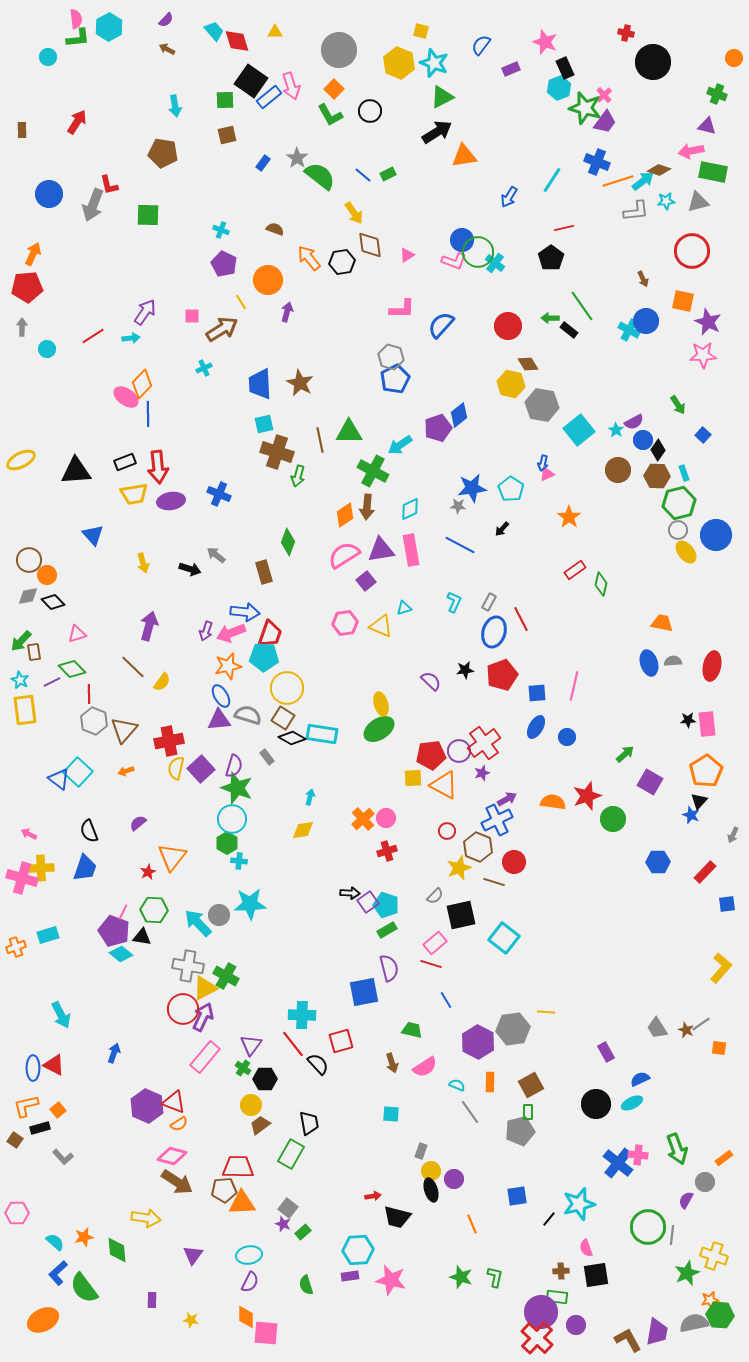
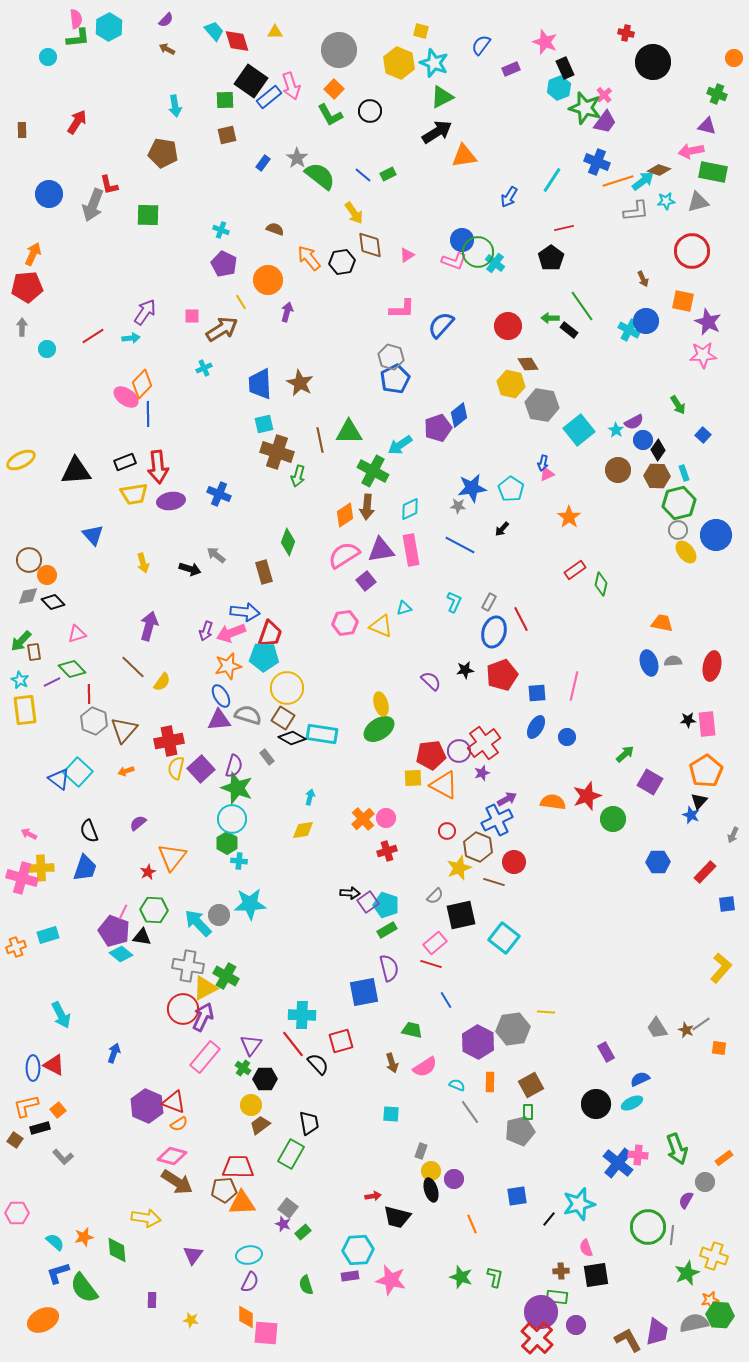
blue L-shape at (58, 1273): rotated 25 degrees clockwise
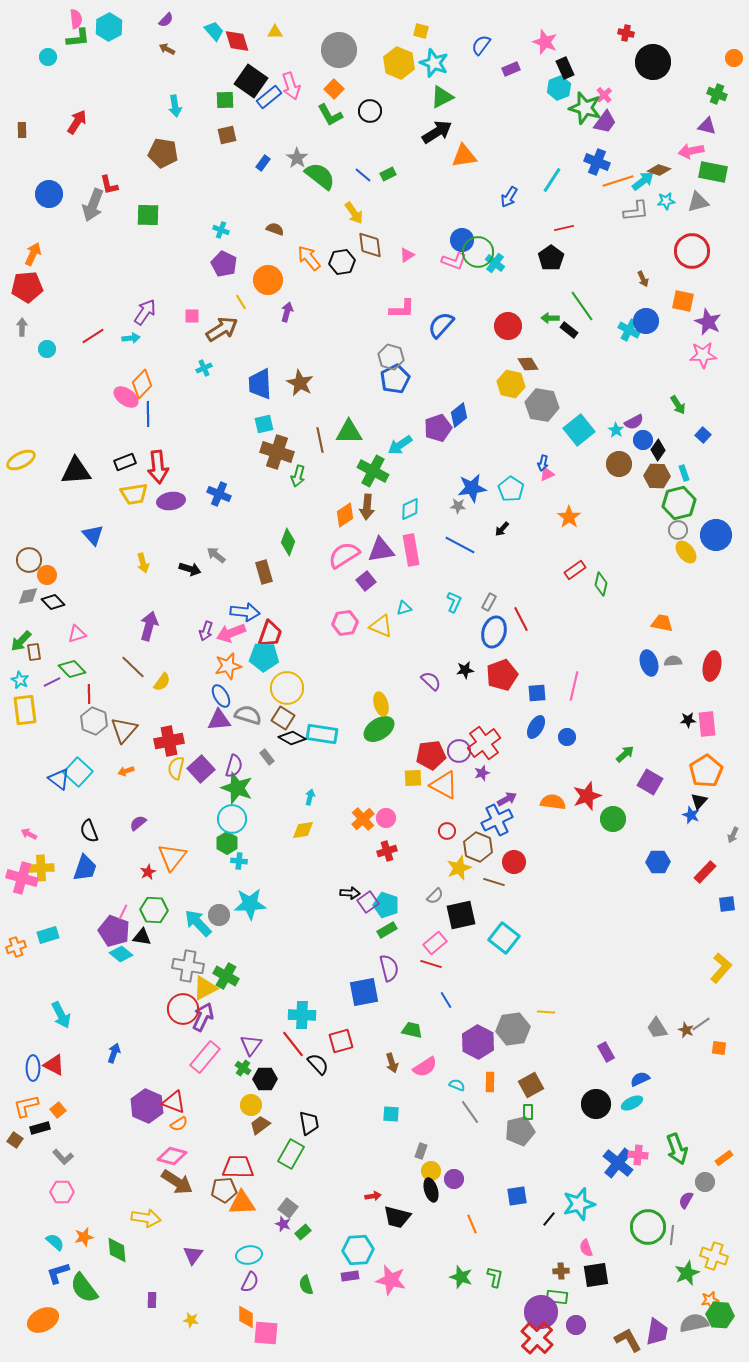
brown circle at (618, 470): moved 1 px right, 6 px up
pink hexagon at (17, 1213): moved 45 px right, 21 px up
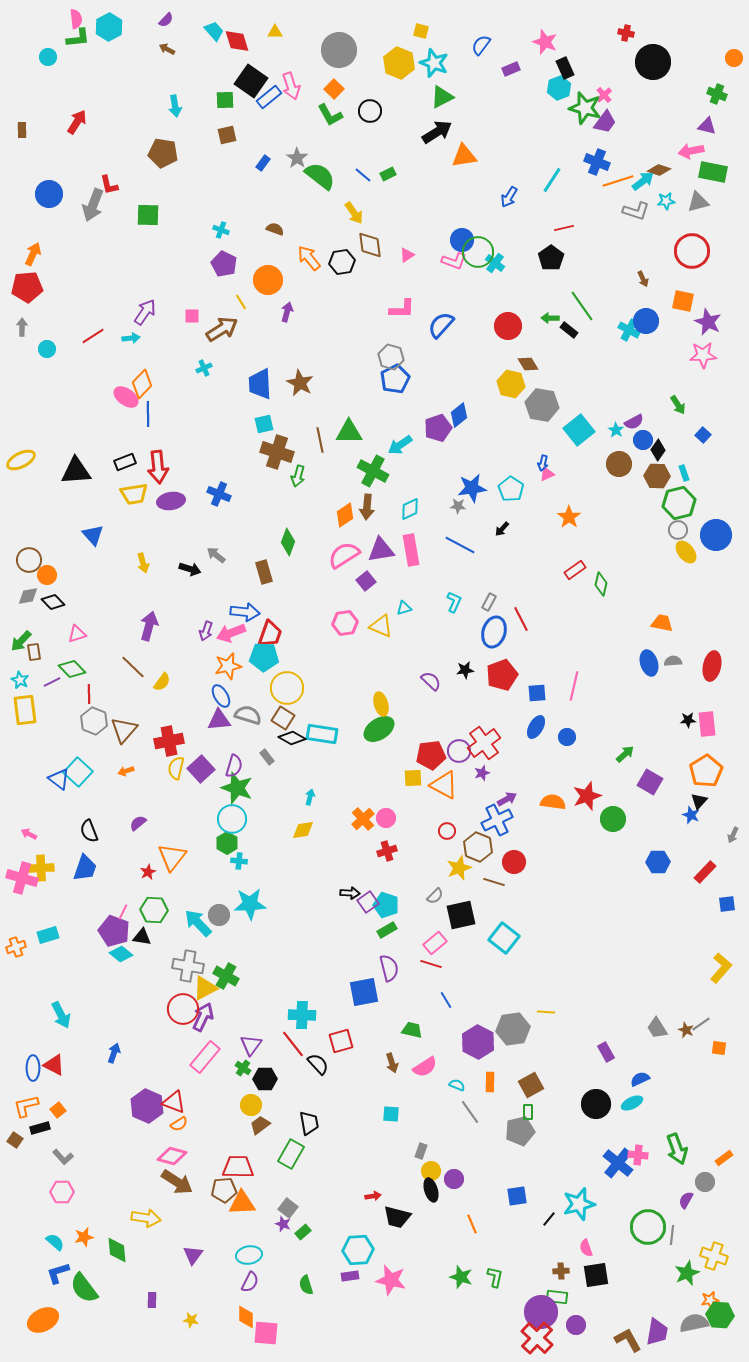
gray L-shape at (636, 211): rotated 24 degrees clockwise
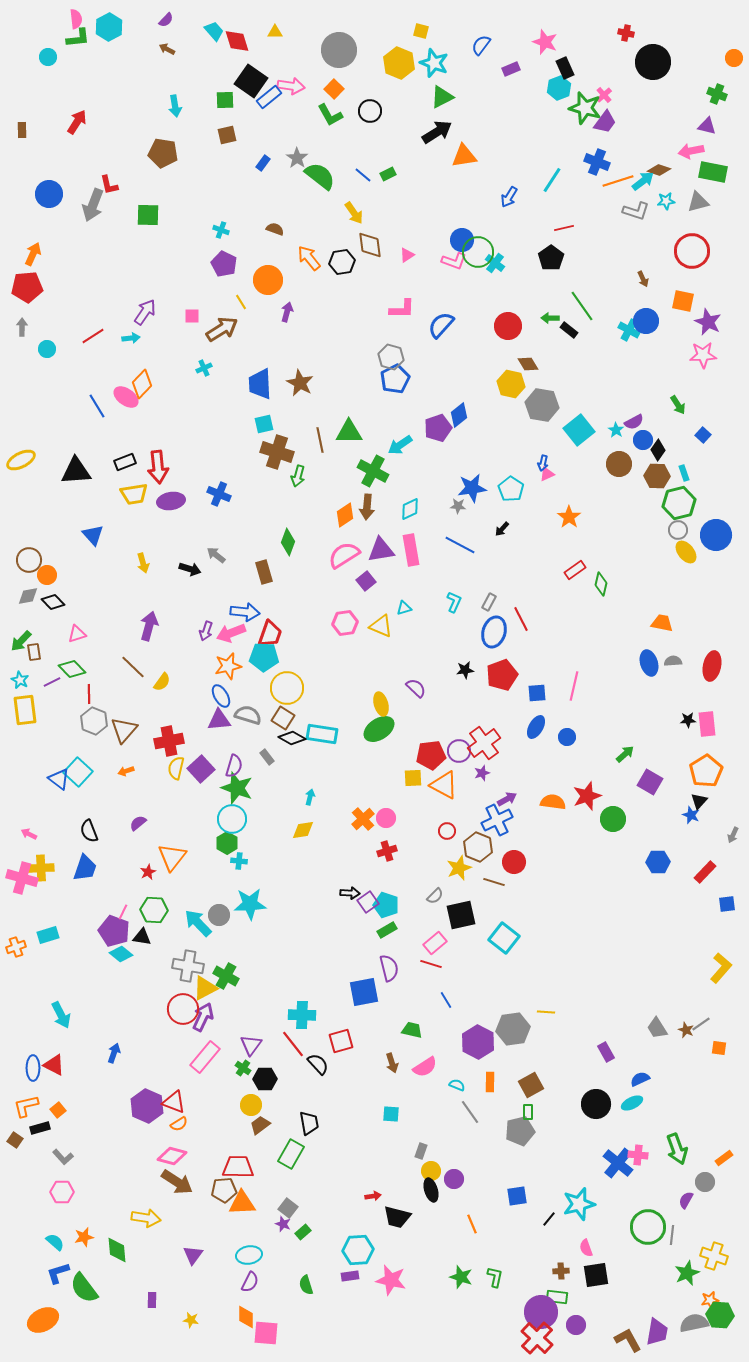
pink arrow at (291, 86): rotated 64 degrees counterclockwise
blue line at (148, 414): moved 51 px left, 8 px up; rotated 30 degrees counterclockwise
purple semicircle at (431, 681): moved 15 px left, 7 px down
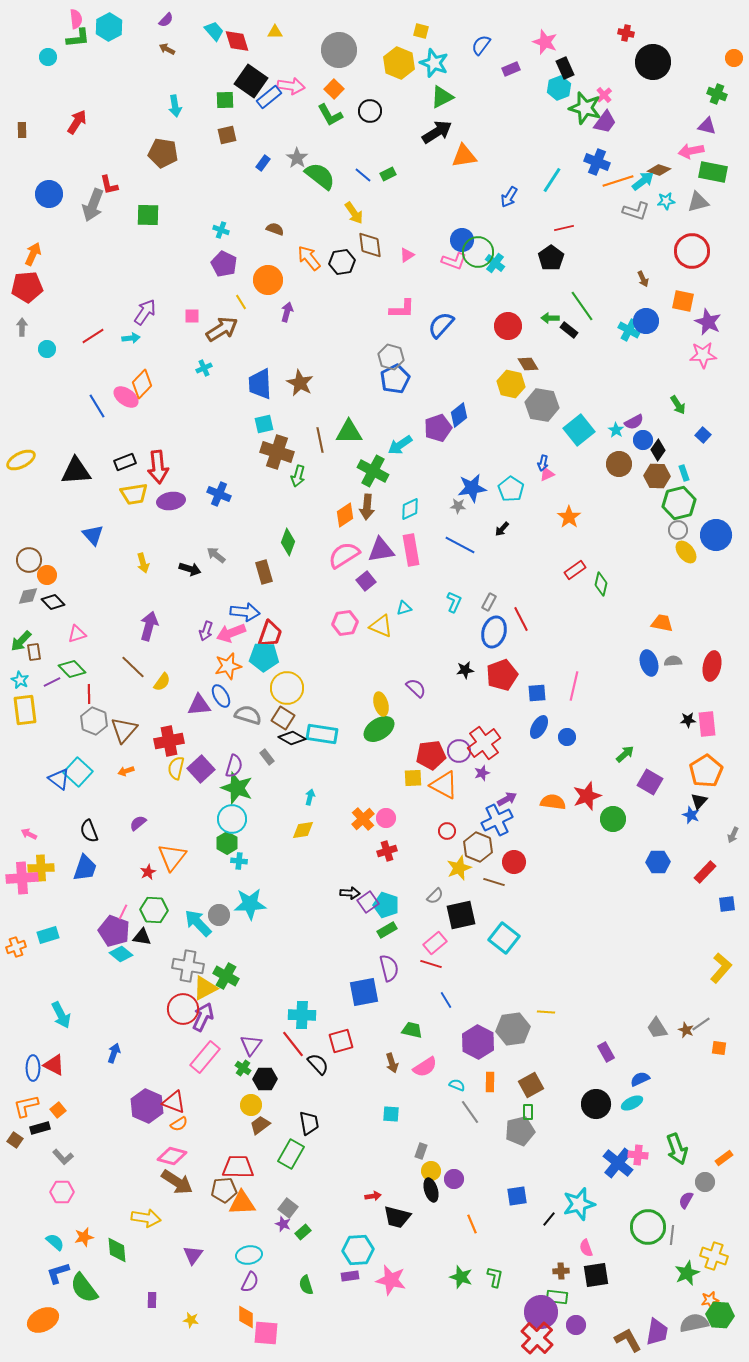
purple triangle at (219, 720): moved 20 px left, 15 px up
blue ellipse at (536, 727): moved 3 px right
pink cross at (22, 878): rotated 20 degrees counterclockwise
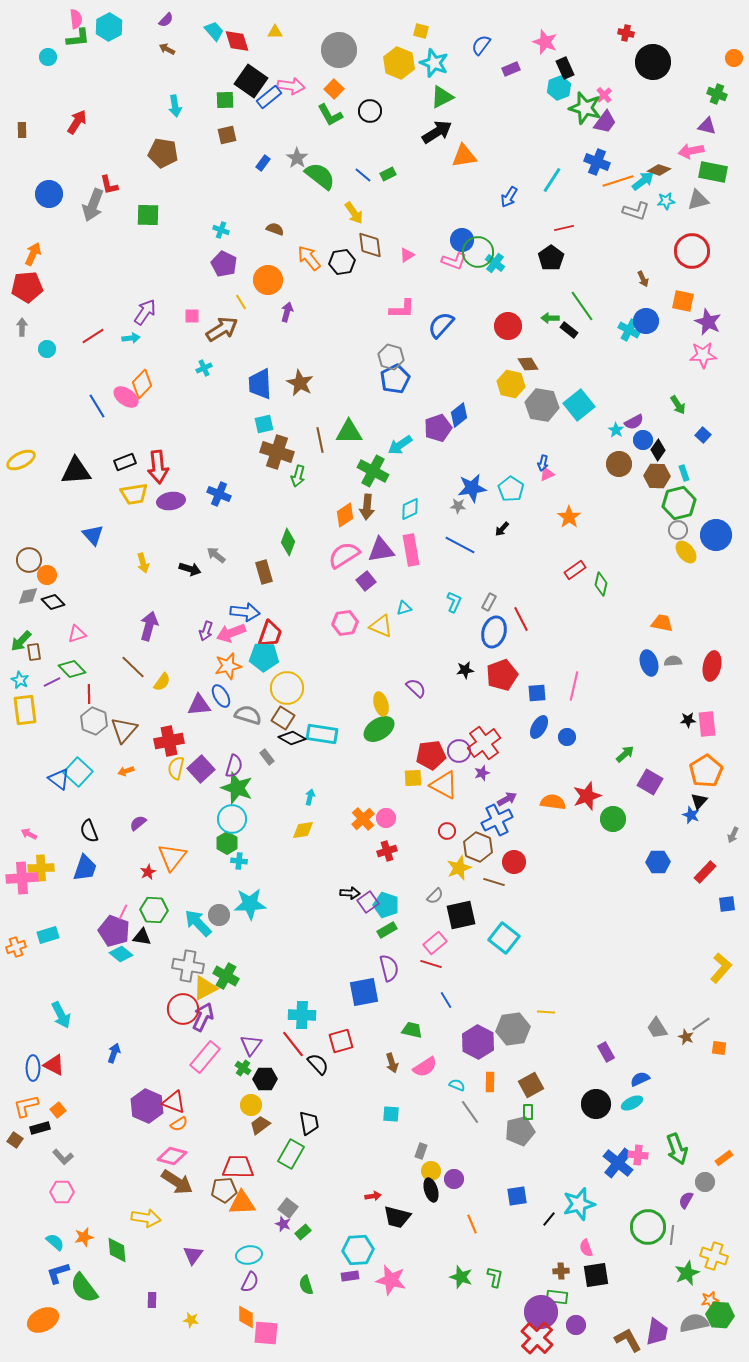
gray triangle at (698, 202): moved 2 px up
cyan square at (579, 430): moved 25 px up
brown star at (686, 1030): moved 7 px down
